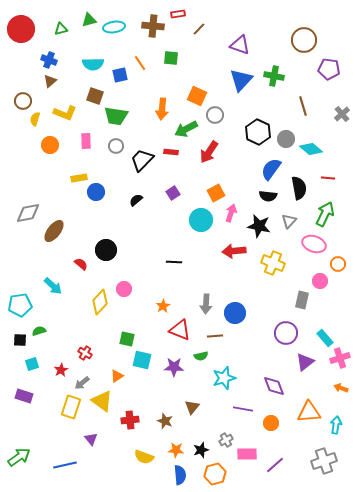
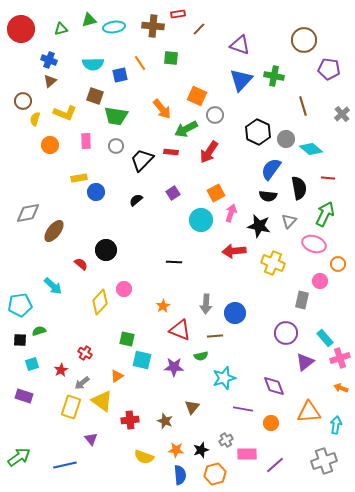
orange arrow at (162, 109): rotated 45 degrees counterclockwise
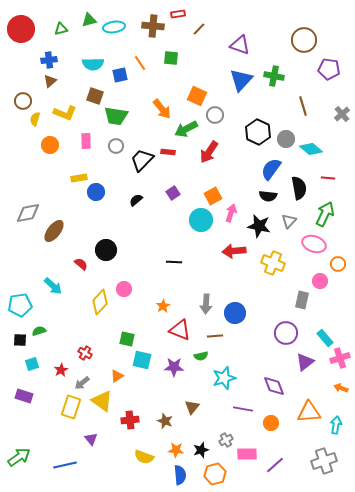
blue cross at (49, 60): rotated 28 degrees counterclockwise
red rectangle at (171, 152): moved 3 px left
orange square at (216, 193): moved 3 px left, 3 px down
